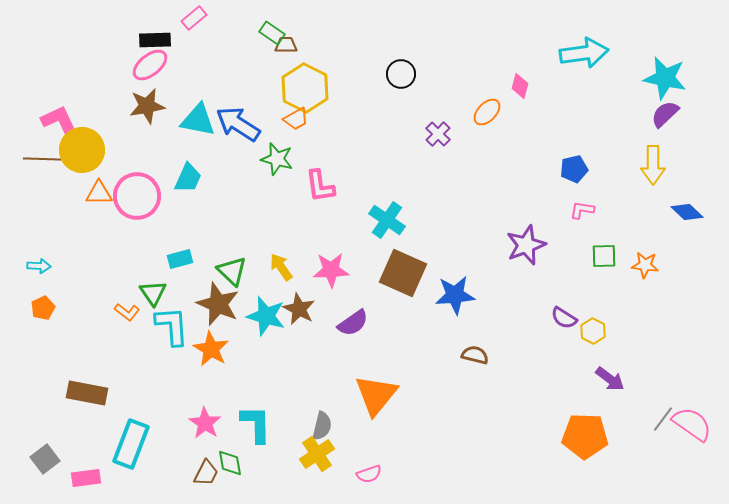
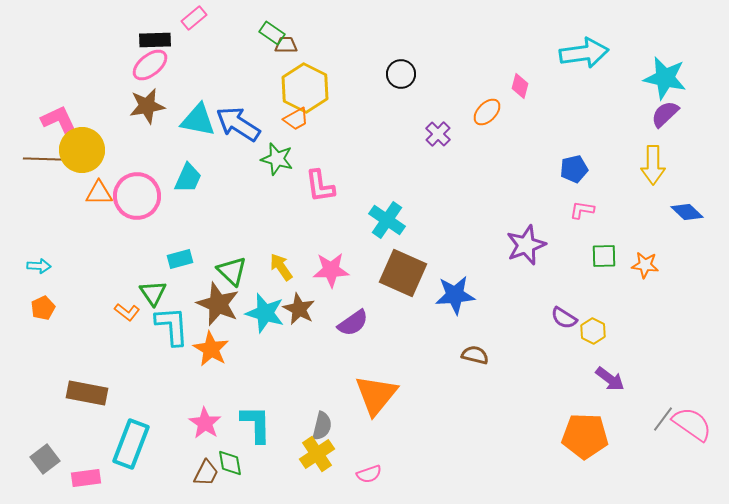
cyan star at (266, 316): moved 1 px left, 3 px up
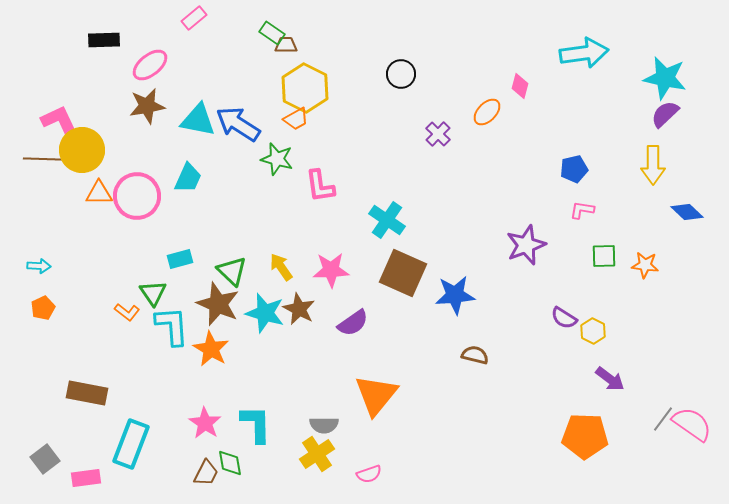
black rectangle at (155, 40): moved 51 px left
gray semicircle at (322, 426): moved 2 px right, 1 px up; rotated 76 degrees clockwise
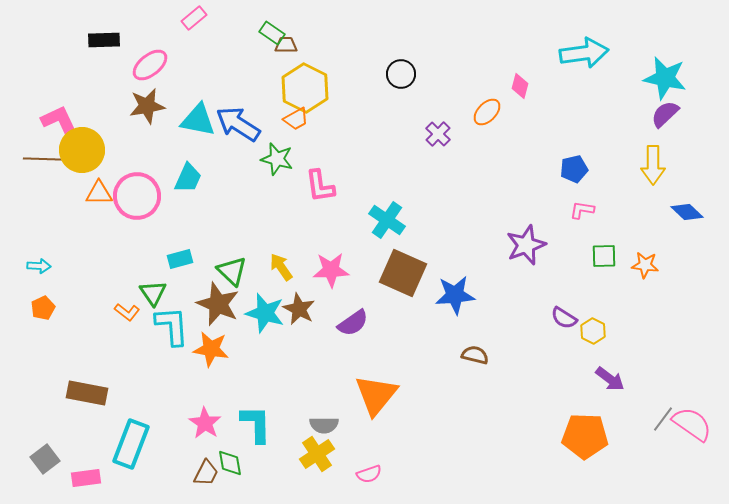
orange star at (211, 349): rotated 21 degrees counterclockwise
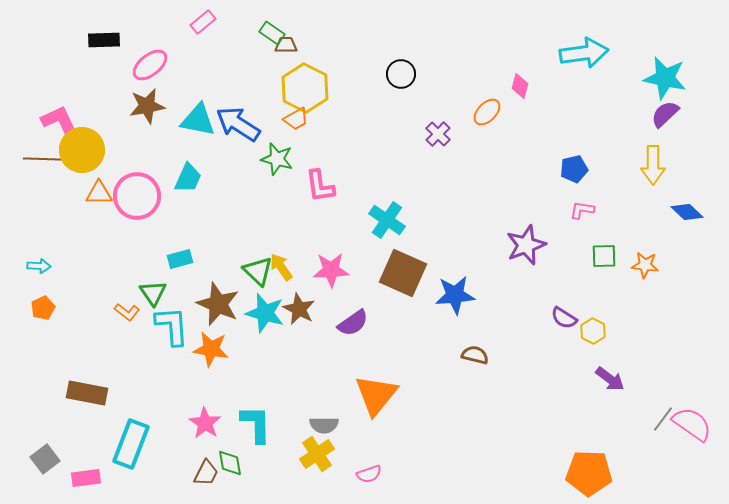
pink rectangle at (194, 18): moved 9 px right, 4 px down
green triangle at (232, 271): moved 26 px right
orange pentagon at (585, 436): moved 4 px right, 37 px down
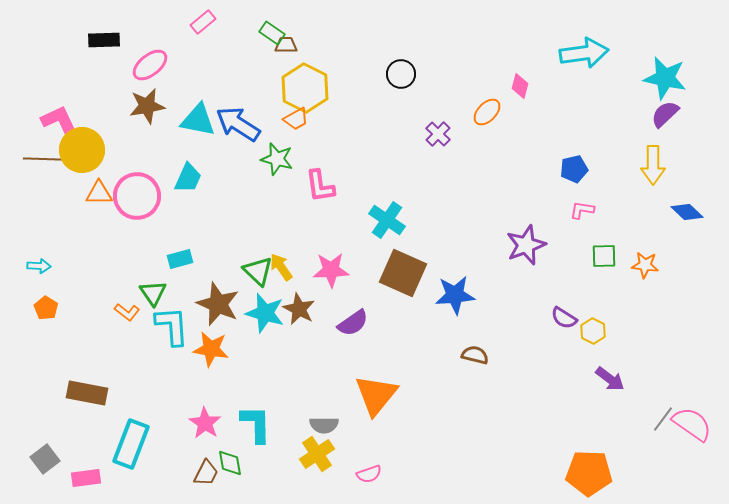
orange pentagon at (43, 308): moved 3 px right; rotated 15 degrees counterclockwise
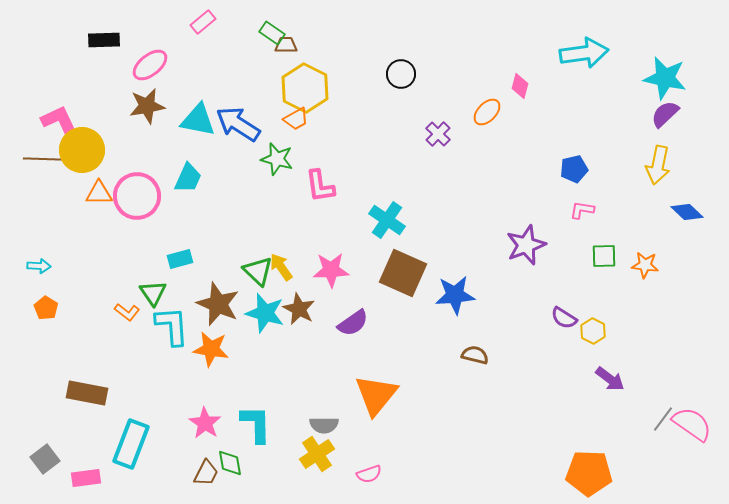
yellow arrow at (653, 165): moved 5 px right; rotated 12 degrees clockwise
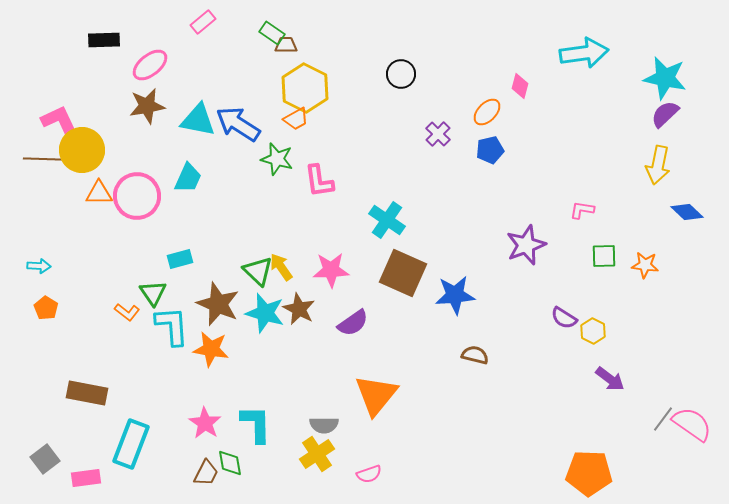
blue pentagon at (574, 169): moved 84 px left, 19 px up
pink L-shape at (320, 186): moved 1 px left, 5 px up
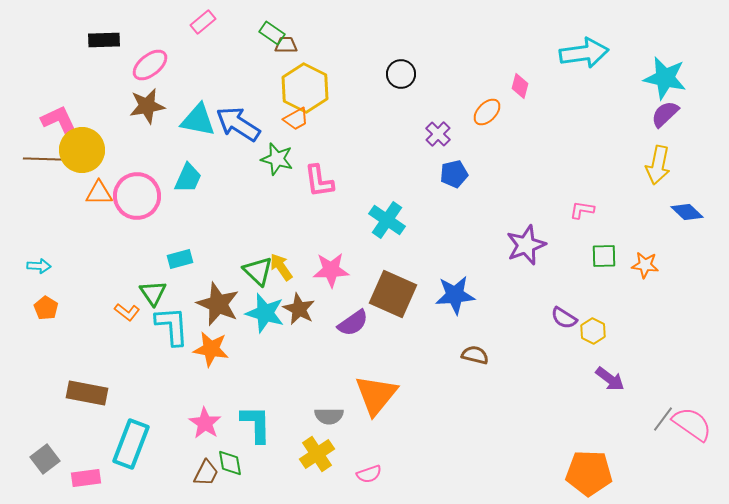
blue pentagon at (490, 150): moved 36 px left, 24 px down
brown square at (403, 273): moved 10 px left, 21 px down
gray semicircle at (324, 425): moved 5 px right, 9 px up
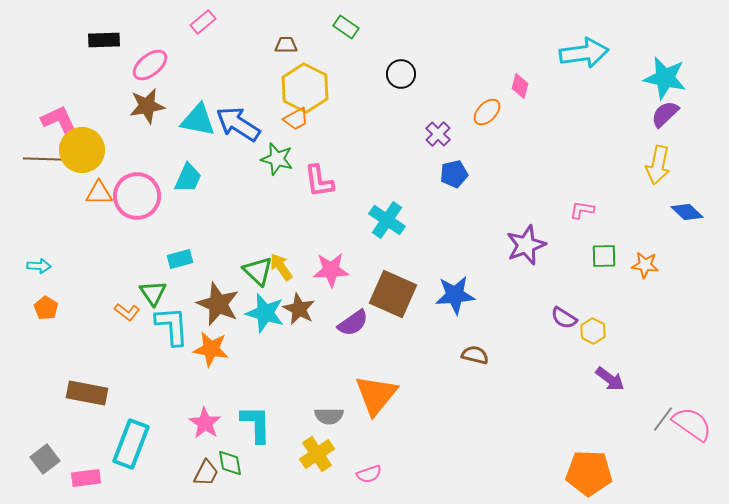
green rectangle at (272, 33): moved 74 px right, 6 px up
